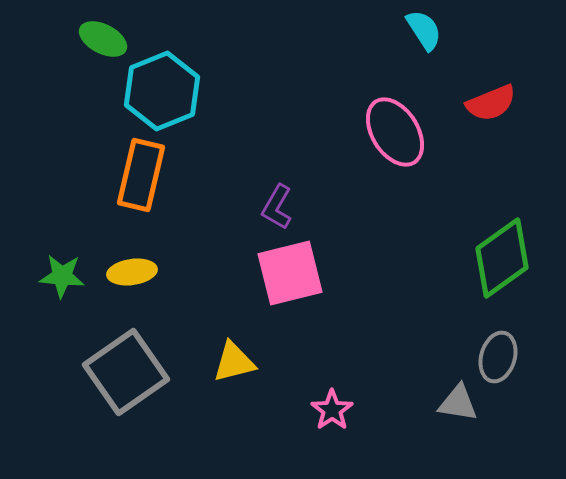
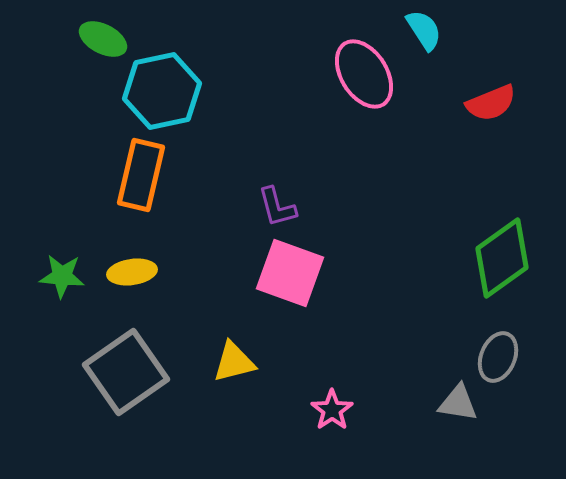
cyan hexagon: rotated 10 degrees clockwise
pink ellipse: moved 31 px left, 58 px up
purple L-shape: rotated 45 degrees counterclockwise
pink square: rotated 34 degrees clockwise
gray ellipse: rotated 6 degrees clockwise
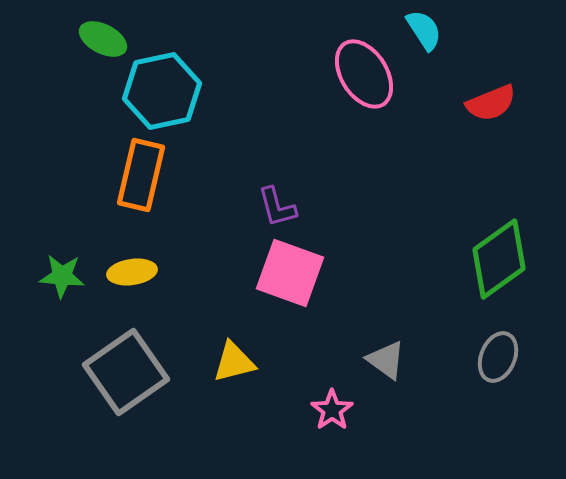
green diamond: moved 3 px left, 1 px down
gray triangle: moved 72 px left, 43 px up; rotated 27 degrees clockwise
